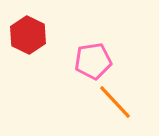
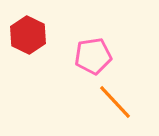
pink pentagon: moved 5 px up
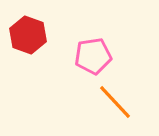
red hexagon: rotated 6 degrees counterclockwise
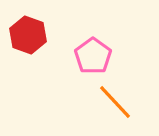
pink pentagon: rotated 27 degrees counterclockwise
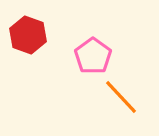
orange line: moved 6 px right, 5 px up
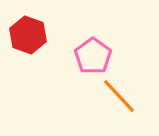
orange line: moved 2 px left, 1 px up
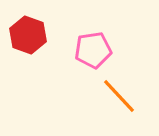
pink pentagon: moved 6 px up; rotated 27 degrees clockwise
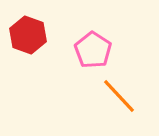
pink pentagon: rotated 30 degrees counterclockwise
